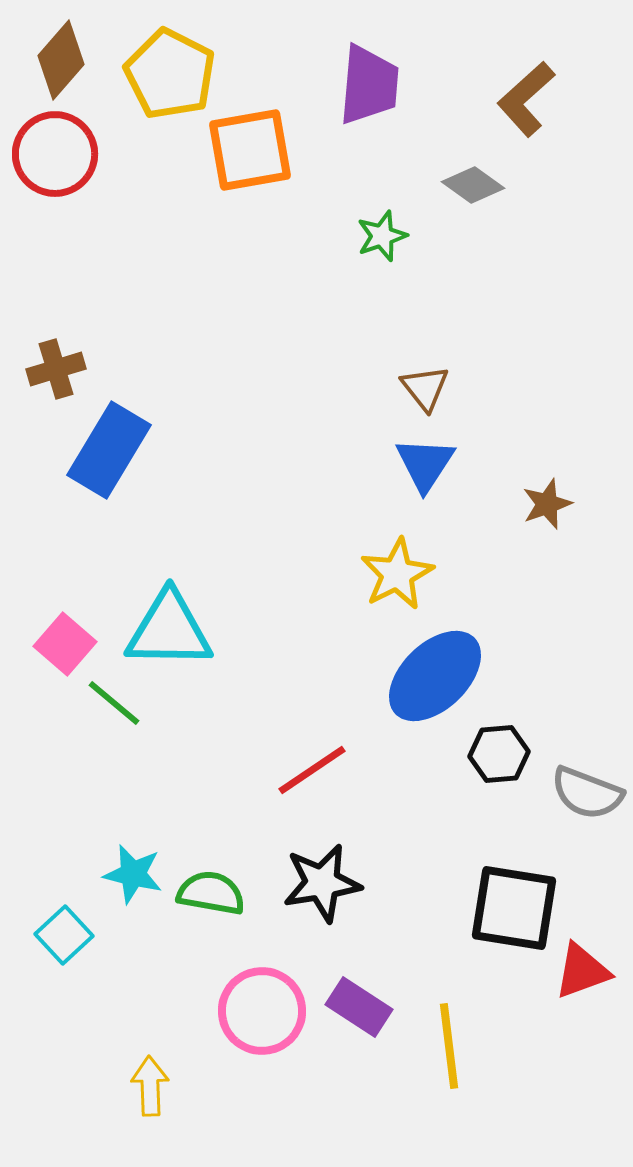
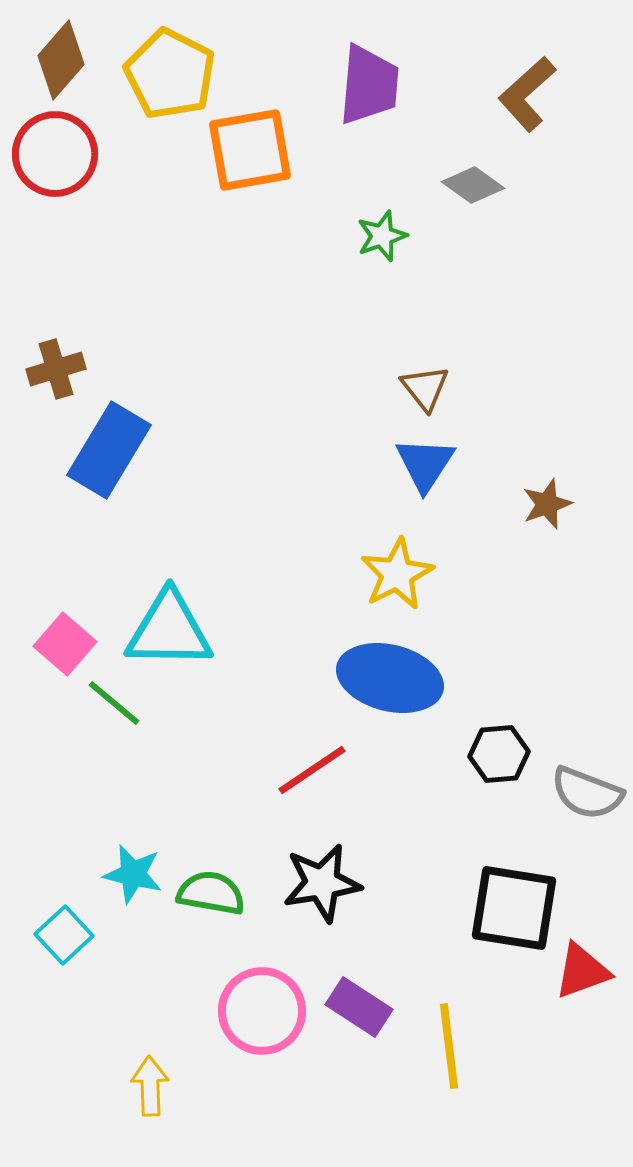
brown L-shape: moved 1 px right, 5 px up
blue ellipse: moved 45 px left, 2 px down; rotated 58 degrees clockwise
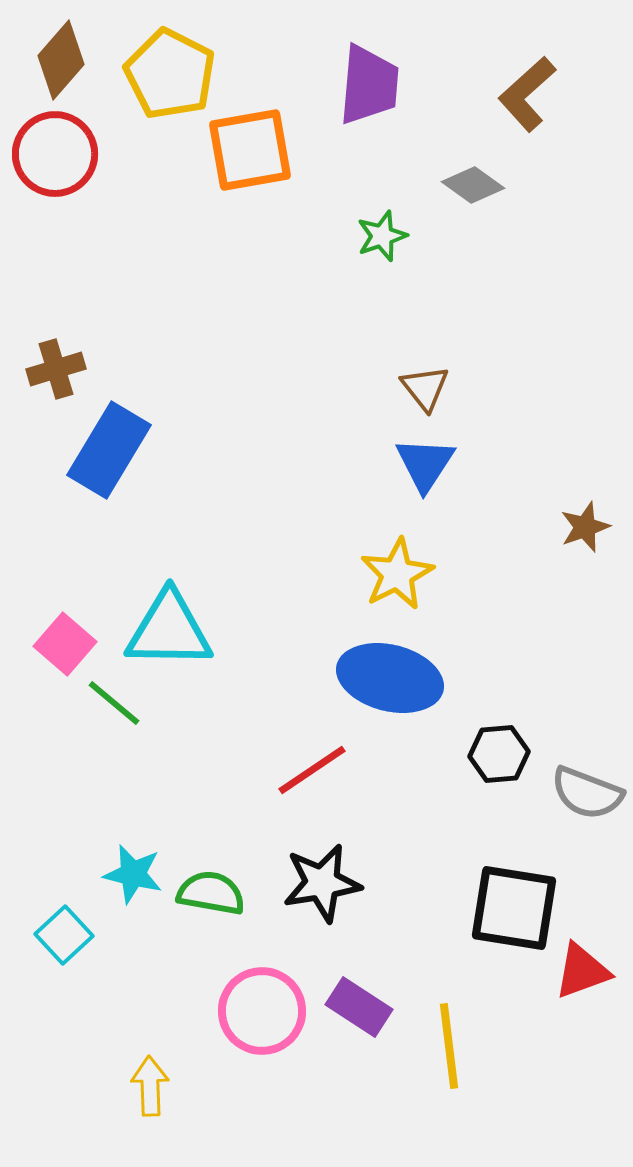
brown star: moved 38 px right, 23 px down
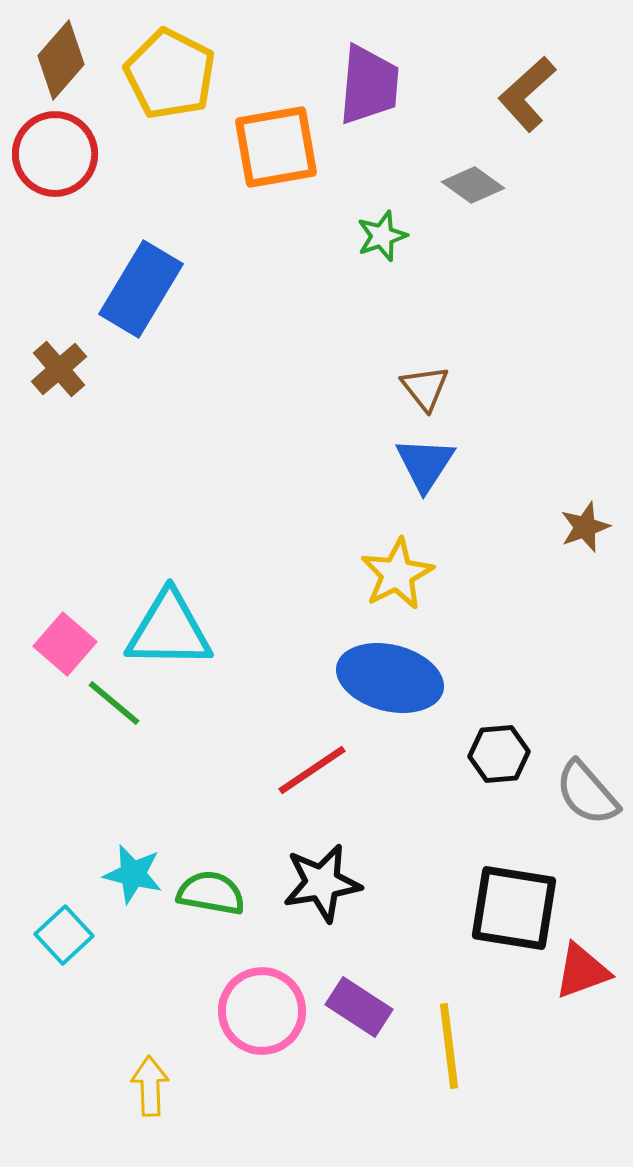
orange square: moved 26 px right, 3 px up
brown cross: moved 3 px right; rotated 24 degrees counterclockwise
blue rectangle: moved 32 px right, 161 px up
gray semicircle: rotated 28 degrees clockwise
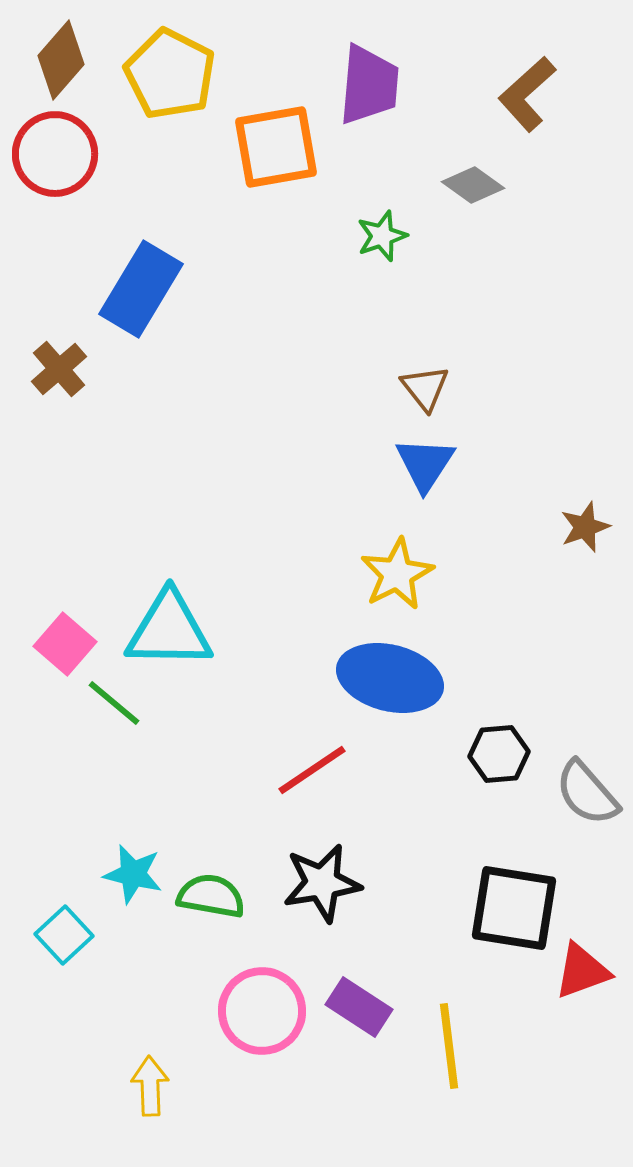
green semicircle: moved 3 px down
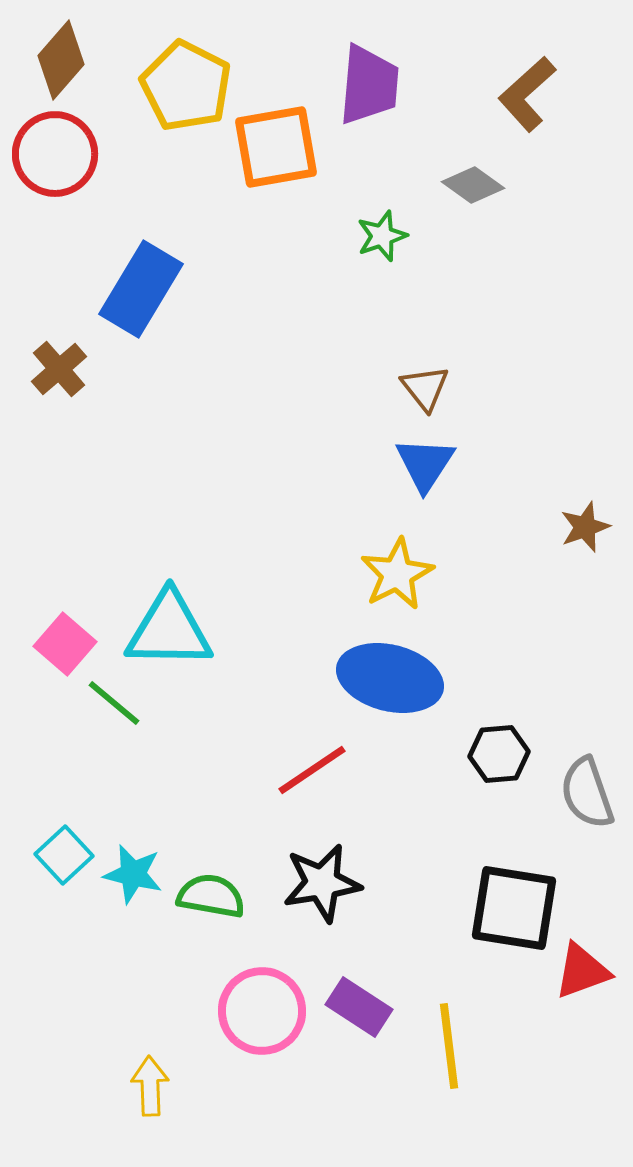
yellow pentagon: moved 16 px right, 12 px down
gray semicircle: rotated 22 degrees clockwise
cyan square: moved 80 px up
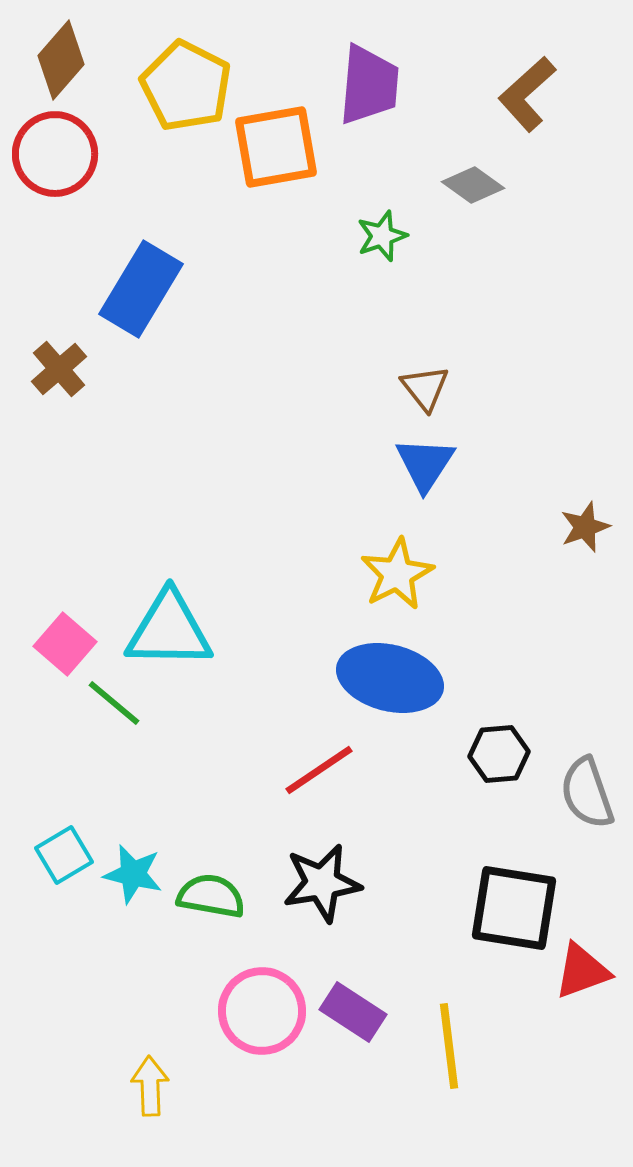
red line: moved 7 px right
cyan square: rotated 12 degrees clockwise
purple rectangle: moved 6 px left, 5 px down
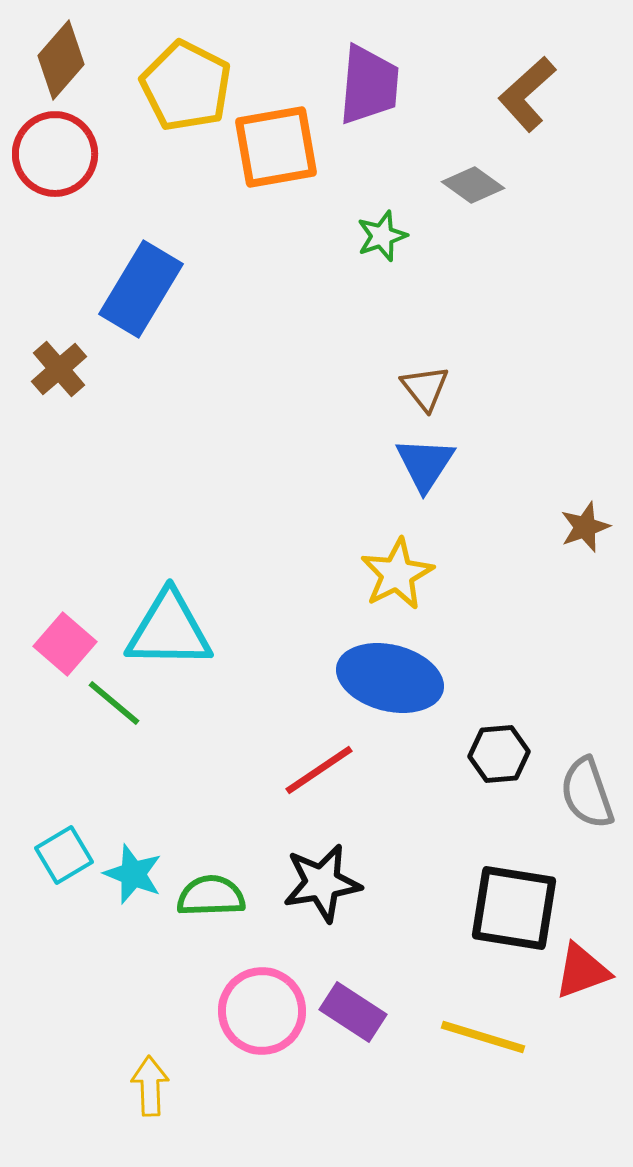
cyan star: rotated 8 degrees clockwise
green semicircle: rotated 12 degrees counterclockwise
yellow line: moved 34 px right, 9 px up; rotated 66 degrees counterclockwise
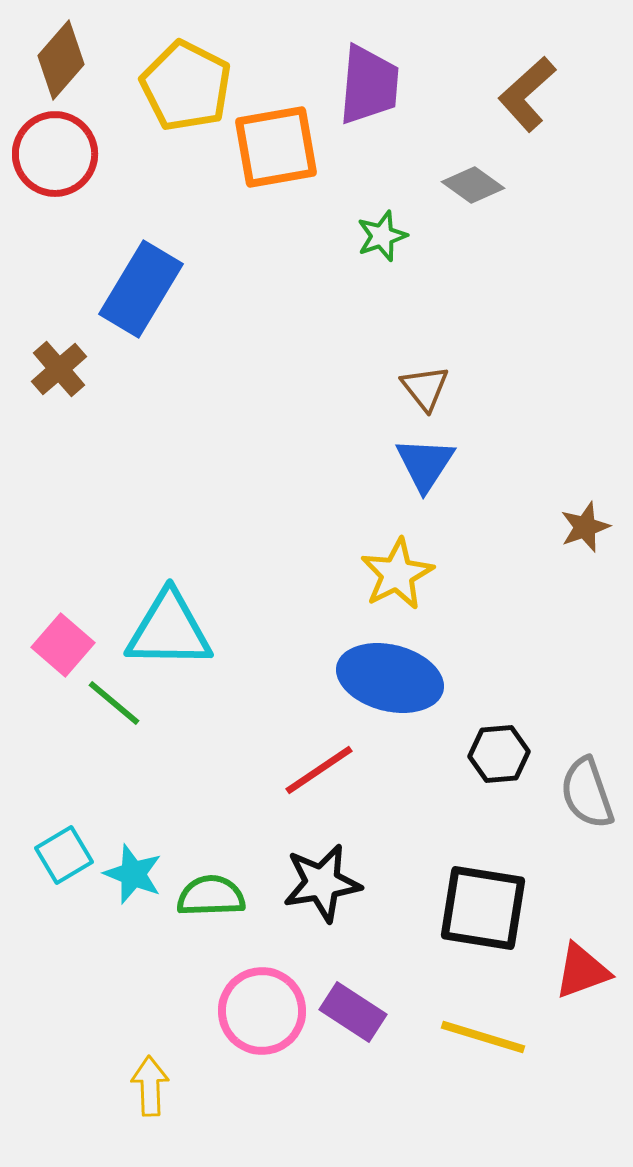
pink square: moved 2 px left, 1 px down
black square: moved 31 px left
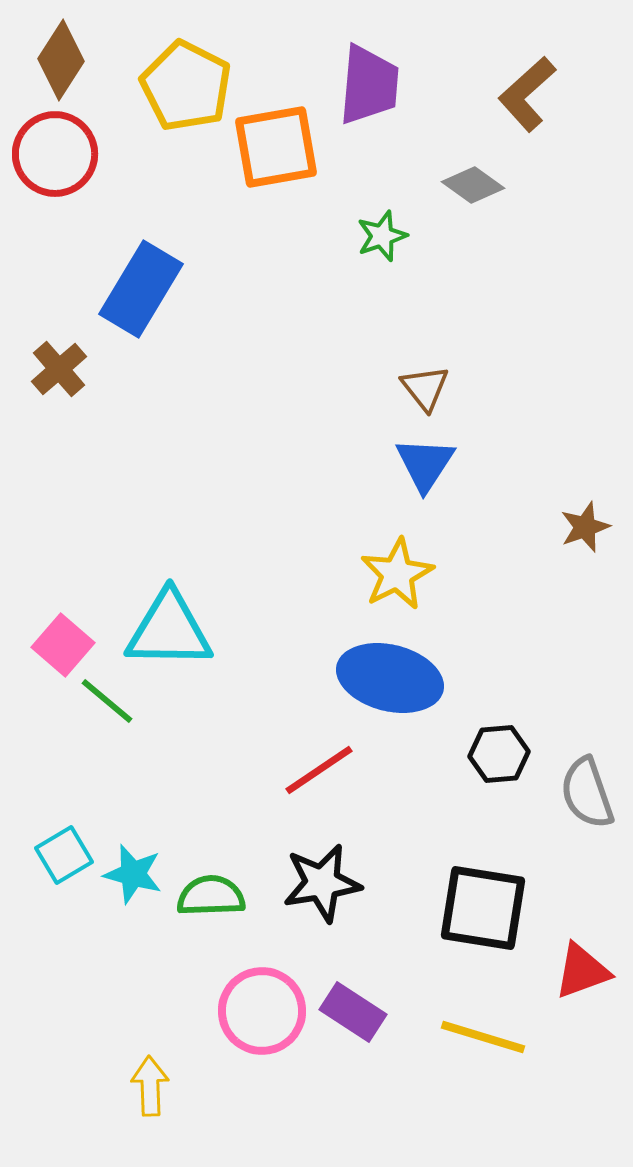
brown diamond: rotated 8 degrees counterclockwise
green line: moved 7 px left, 2 px up
cyan star: rotated 6 degrees counterclockwise
